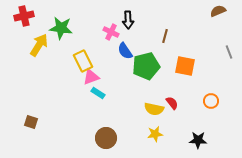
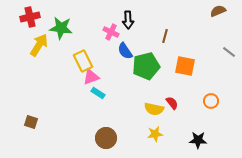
red cross: moved 6 px right, 1 px down
gray line: rotated 32 degrees counterclockwise
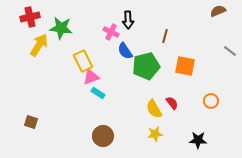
gray line: moved 1 px right, 1 px up
yellow semicircle: rotated 48 degrees clockwise
brown circle: moved 3 px left, 2 px up
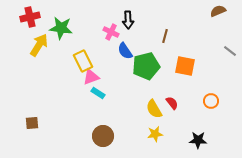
brown square: moved 1 px right, 1 px down; rotated 24 degrees counterclockwise
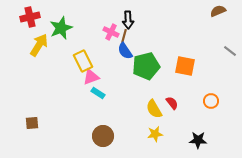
green star: rotated 30 degrees counterclockwise
brown line: moved 41 px left
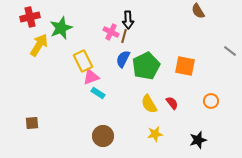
brown semicircle: moved 20 px left; rotated 98 degrees counterclockwise
blue semicircle: moved 2 px left, 8 px down; rotated 60 degrees clockwise
green pentagon: rotated 12 degrees counterclockwise
yellow semicircle: moved 5 px left, 5 px up
black star: rotated 18 degrees counterclockwise
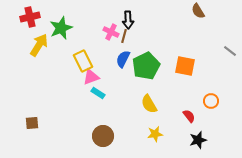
red semicircle: moved 17 px right, 13 px down
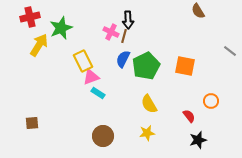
yellow star: moved 8 px left, 1 px up
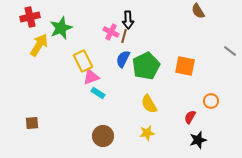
red semicircle: moved 1 px right, 1 px down; rotated 112 degrees counterclockwise
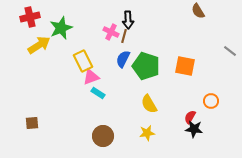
yellow arrow: rotated 25 degrees clockwise
green pentagon: rotated 28 degrees counterclockwise
black star: moved 4 px left, 11 px up; rotated 24 degrees clockwise
